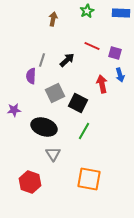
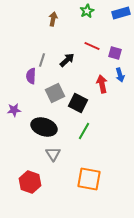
blue rectangle: rotated 18 degrees counterclockwise
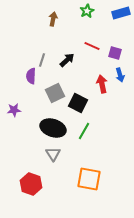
black ellipse: moved 9 px right, 1 px down
red hexagon: moved 1 px right, 2 px down
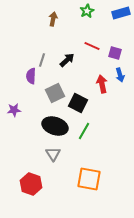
black ellipse: moved 2 px right, 2 px up
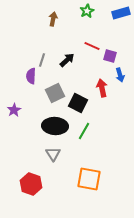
purple square: moved 5 px left, 3 px down
red arrow: moved 4 px down
purple star: rotated 24 degrees counterclockwise
black ellipse: rotated 15 degrees counterclockwise
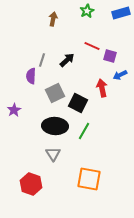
blue arrow: rotated 80 degrees clockwise
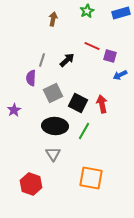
purple semicircle: moved 2 px down
red arrow: moved 16 px down
gray square: moved 2 px left
orange square: moved 2 px right, 1 px up
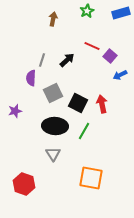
purple square: rotated 24 degrees clockwise
purple star: moved 1 px right, 1 px down; rotated 16 degrees clockwise
red hexagon: moved 7 px left
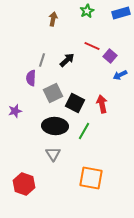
black square: moved 3 px left
